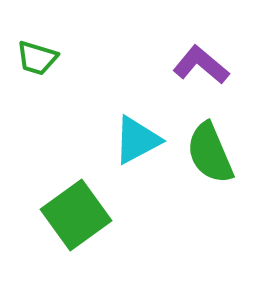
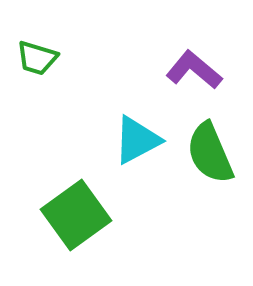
purple L-shape: moved 7 px left, 5 px down
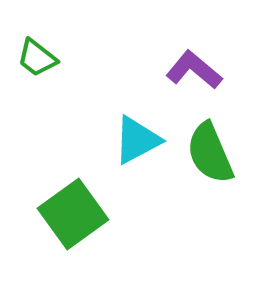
green trapezoid: rotated 21 degrees clockwise
green square: moved 3 px left, 1 px up
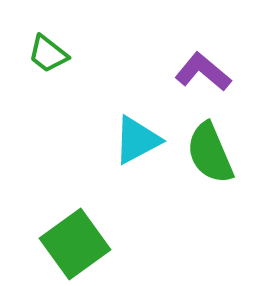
green trapezoid: moved 11 px right, 4 px up
purple L-shape: moved 9 px right, 2 px down
green square: moved 2 px right, 30 px down
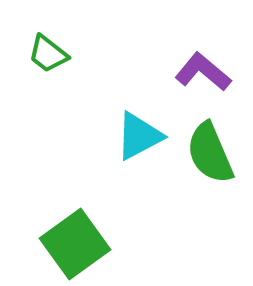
cyan triangle: moved 2 px right, 4 px up
